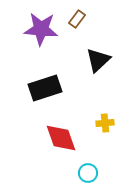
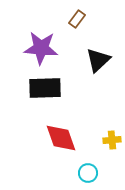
purple star: moved 19 px down
black rectangle: rotated 16 degrees clockwise
yellow cross: moved 7 px right, 17 px down
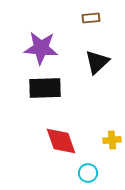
brown rectangle: moved 14 px right, 1 px up; rotated 48 degrees clockwise
black triangle: moved 1 px left, 2 px down
red diamond: moved 3 px down
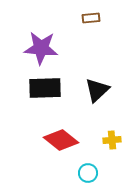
black triangle: moved 28 px down
red diamond: moved 1 px up; rotated 32 degrees counterclockwise
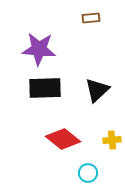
purple star: moved 2 px left, 1 px down
red diamond: moved 2 px right, 1 px up
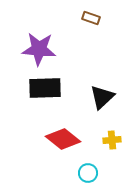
brown rectangle: rotated 24 degrees clockwise
black triangle: moved 5 px right, 7 px down
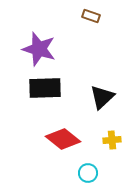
brown rectangle: moved 2 px up
purple star: rotated 12 degrees clockwise
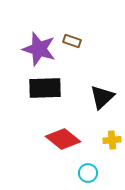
brown rectangle: moved 19 px left, 25 px down
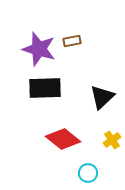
brown rectangle: rotated 30 degrees counterclockwise
yellow cross: rotated 30 degrees counterclockwise
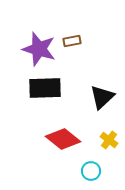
yellow cross: moved 3 px left; rotated 18 degrees counterclockwise
cyan circle: moved 3 px right, 2 px up
